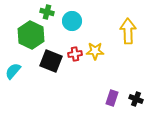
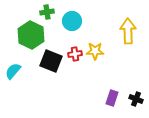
green cross: rotated 24 degrees counterclockwise
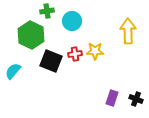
green cross: moved 1 px up
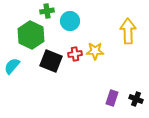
cyan circle: moved 2 px left
cyan semicircle: moved 1 px left, 5 px up
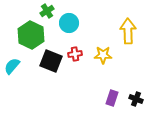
green cross: rotated 24 degrees counterclockwise
cyan circle: moved 1 px left, 2 px down
yellow star: moved 8 px right, 4 px down
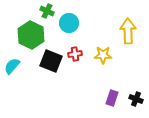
green cross: rotated 32 degrees counterclockwise
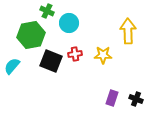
green hexagon: rotated 24 degrees clockwise
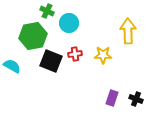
green hexagon: moved 2 px right, 1 px down
cyan semicircle: rotated 78 degrees clockwise
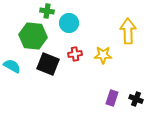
green cross: rotated 16 degrees counterclockwise
green hexagon: rotated 16 degrees clockwise
black square: moved 3 px left, 3 px down
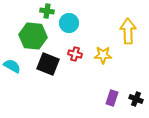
red cross: rotated 24 degrees clockwise
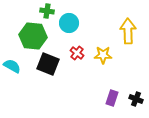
red cross: moved 2 px right, 1 px up; rotated 24 degrees clockwise
